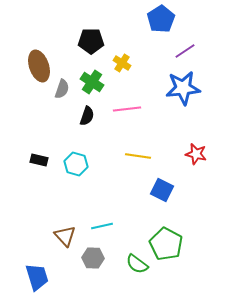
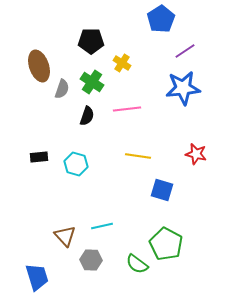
black rectangle: moved 3 px up; rotated 18 degrees counterclockwise
blue square: rotated 10 degrees counterclockwise
gray hexagon: moved 2 px left, 2 px down
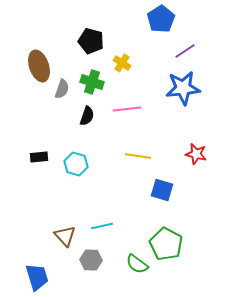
black pentagon: rotated 15 degrees clockwise
green cross: rotated 15 degrees counterclockwise
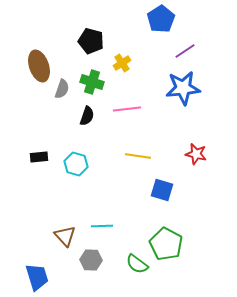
yellow cross: rotated 24 degrees clockwise
cyan line: rotated 10 degrees clockwise
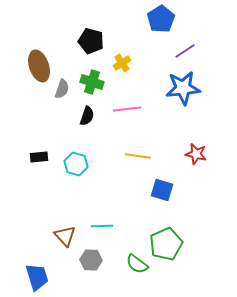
green pentagon: rotated 20 degrees clockwise
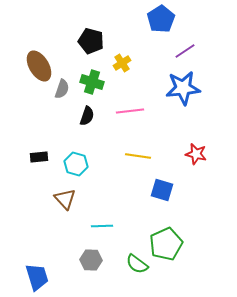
brown ellipse: rotated 12 degrees counterclockwise
pink line: moved 3 px right, 2 px down
brown triangle: moved 37 px up
